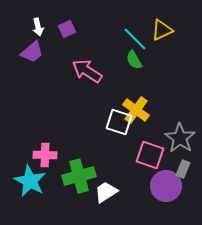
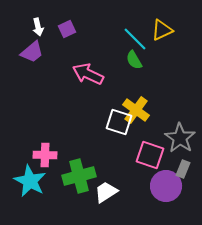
pink arrow: moved 1 px right, 3 px down; rotated 8 degrees counterclockwise
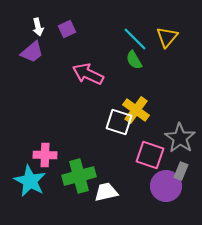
yellow triangle: moved 5 px right, 7 px down; rotated 25 degrees counterclockwise
gray rectangle: moved 2 px left, 2 px down
white trapezoid: rotated 20 degrees clockwise
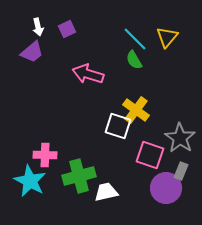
pink arrow: rotated 8 degrees counterclockwise
white square: moved 1 px left, 4 px down
purple circle: moved 2 px down
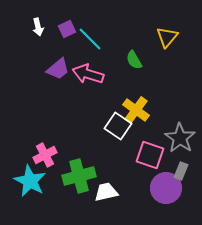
cyan line: moved 45 px left
purple trapezoid: moved 26 px right, 17 px down
white square: rotated 16 degrees clockwise
pink cross: rotated 30 degrees counterclockwise
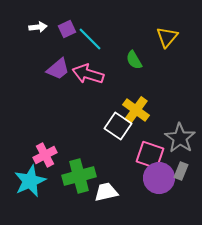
white arrow: rotated 84 degrees counterclockwise
cyan star: rotated 20 degrees clockwise
purple circle: moved 7 px left, 10 px up
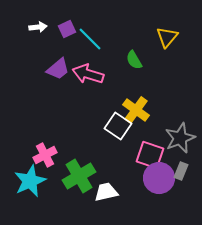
gray star: rotated 16 degrees clockwise
green cross: rotated 16 degrees counterclockwise
